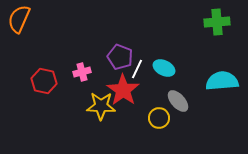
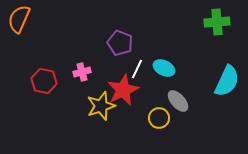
purple pentagon: moved 14 px up
cyan semicircle: moved 5 px right; rotated 120 degrees clockwise
red star: rotated 12 degrees clockwise
yellow star: rotated 20 degrees counterclockwise
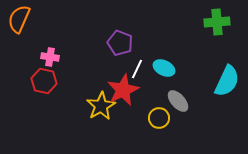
pink cross: moved 32 px left, 15 px up; rotated 24 degrees clockwise
yellow star: rotated 12 degrees counterclockwise
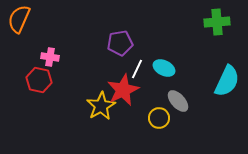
purple pentagon: rotated 30 degrees counterclockwise
red hexagon: moved 5 px left, 1 px up
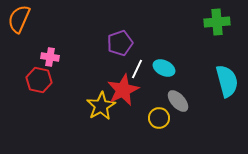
purple pentagon: rotated 10 degrees counterclockwise
cyan semicircle: rotated 40 degrees counterclockwise
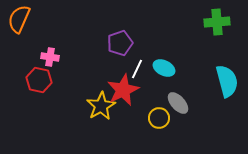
gray ellipse: moved 2 px down
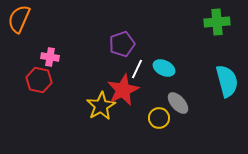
purple pentagon: moved 2 px right, 1 px down
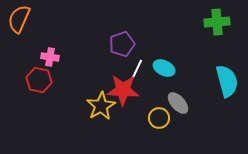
red star: rotated 28 degrees clockwise
